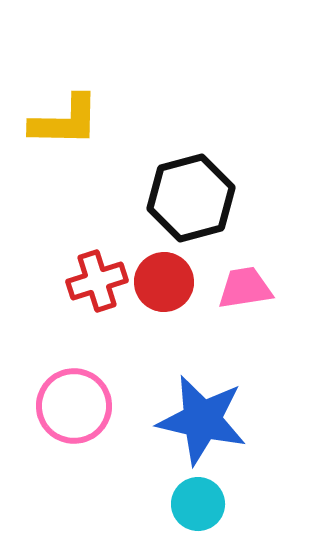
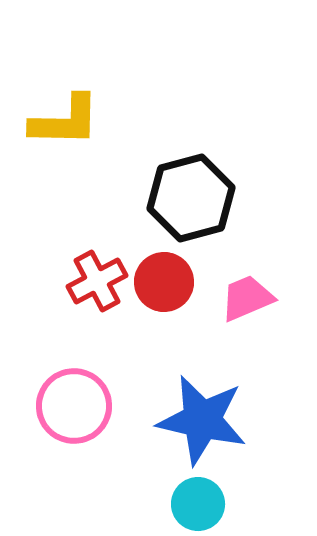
red cross: rotated 10 degrees counterclockwise
pink trapezoid: moved 2 px right, 10 px down; rotated 14 degrees counterclockwise
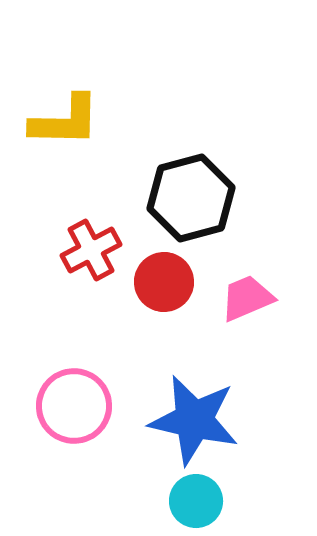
red cross: moved 6 px left, 31 px up
blue star: moved 8 px left
cyan circle: moved 2 px left, 3 px up
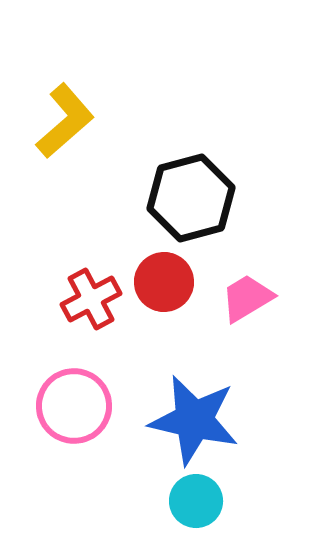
yellow L-shape: rotated 42 degrees counterclockwise
red cross: moved 49 px down
pink trapezoid: rotated 8 degrees counterclockwise
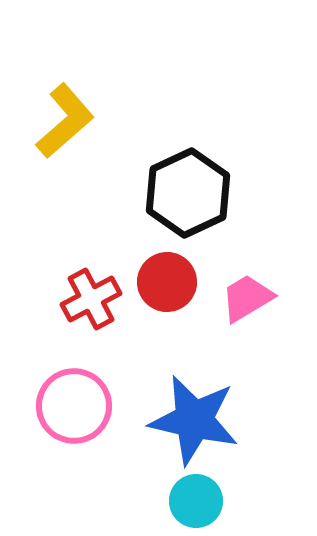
black hexagon: moved 3 px left, 5 px up; rotated 10 degrees counterclockwise
red circle: moved 3 px right
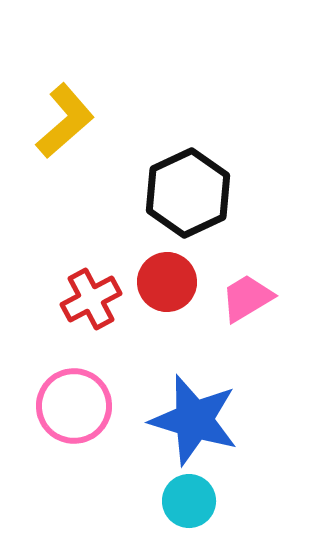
blue star: rotated 4 degrees clockwise
cyan circle: moved 7 px left
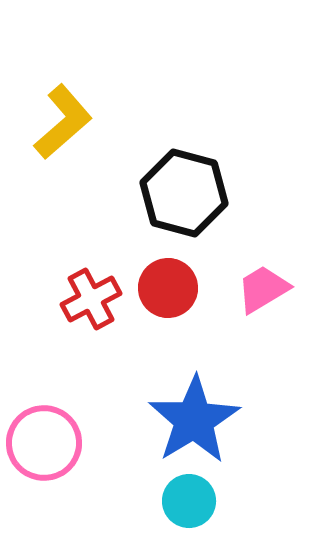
yellow L-shape: moved 2 px left, 1 px down
black hexagon: moved 4 px left; rotated 20 degrees counterclockwise
red circle: moved 1 px right, 6 px down
pink trapezoid: moved 16 px right, 9 px up
pink circle: moved 30 px left, 37 px down
blue star: rotated 24 degrees clockwise
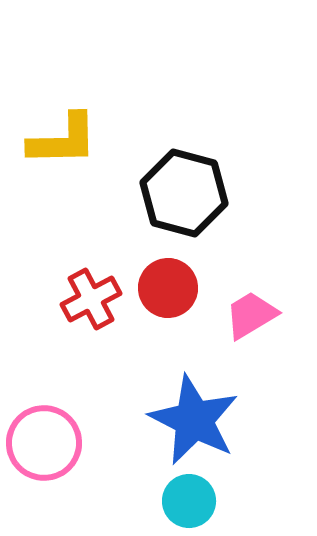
yellow L-shape: moved 18 px down; rotated 40 degrees clockwise
pink trapezoid: moved 12 px left, 26 px down
blue star: rotated 14 degrees counterclockwise
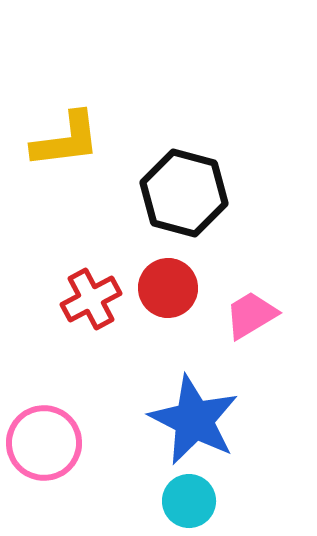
yellow L-shape: moved 3 px right; rotated 6 degrees counterclockwise
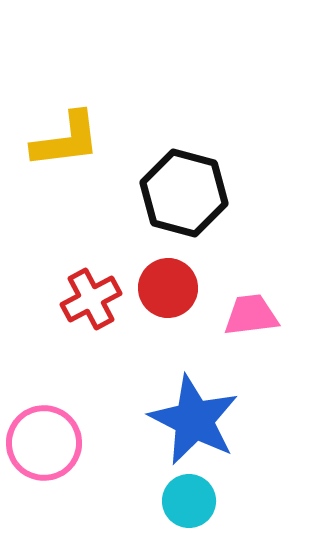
pink trapezoid: rotated 24 degrees clockwise
